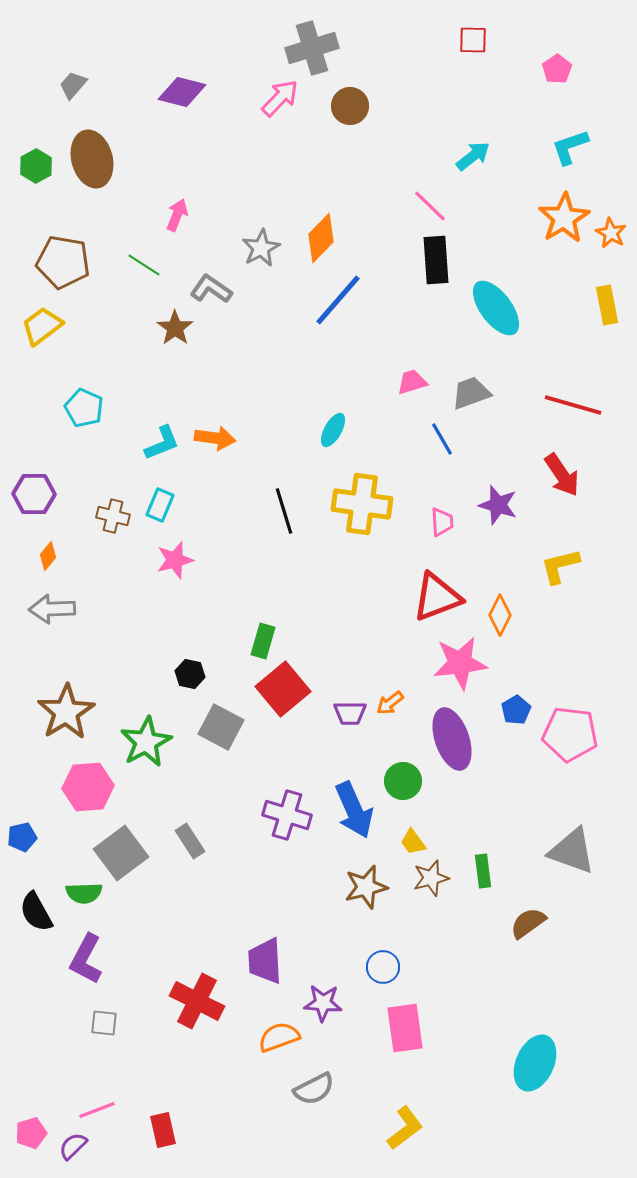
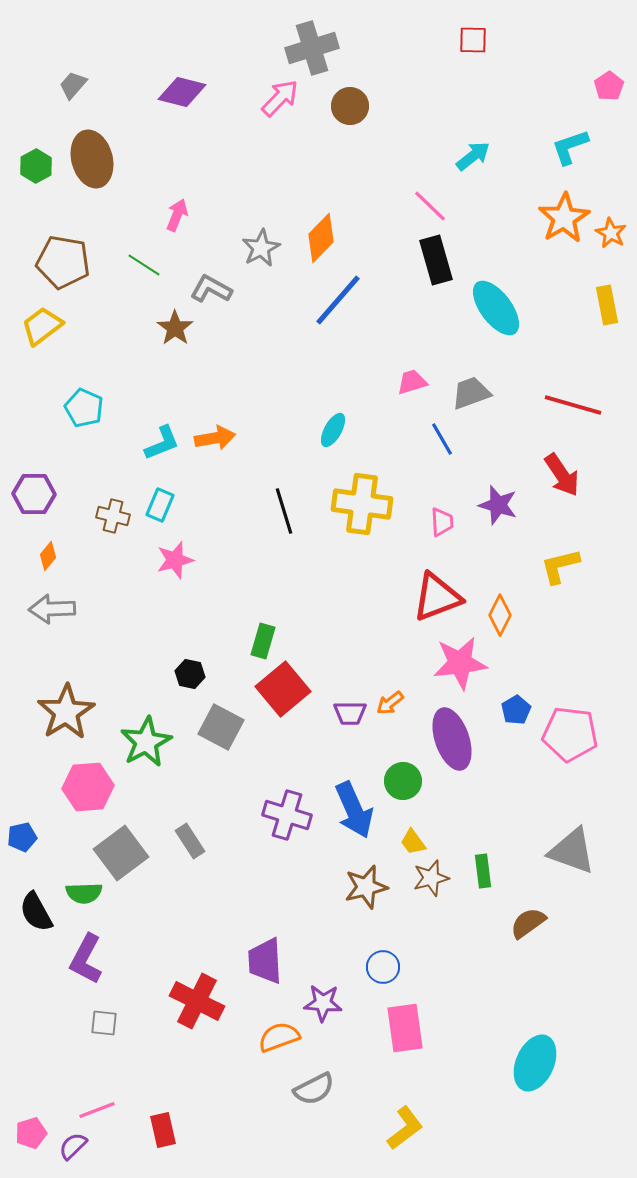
pink pentagon at (557, 69): moved 52 px right, 17 px down
black rectangle at (436, 260): rotated 12 degrees counterclockwise
gray L-shape at (211, 289): rotated 6 degrees counterclockwise
orange arrow at (215, 438): rotated 18 degrees counterclockwise
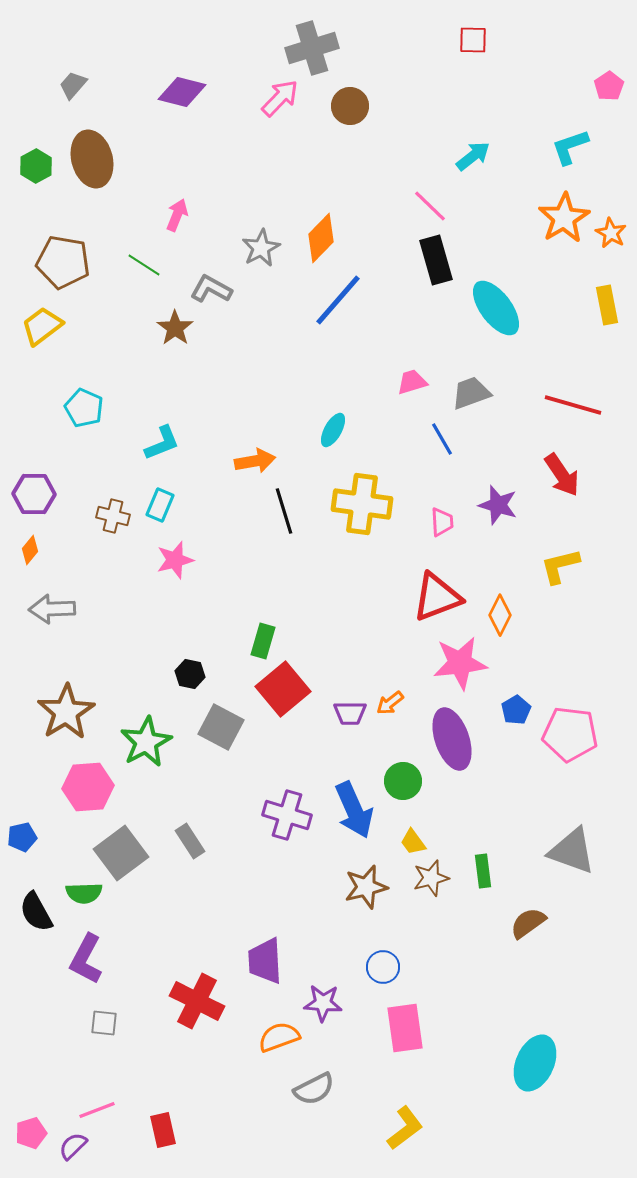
orange arrow at (215, 438): moved 40 px right, 23 px down
orange diamond at (48, 556): moved 18 px left, 6 px up
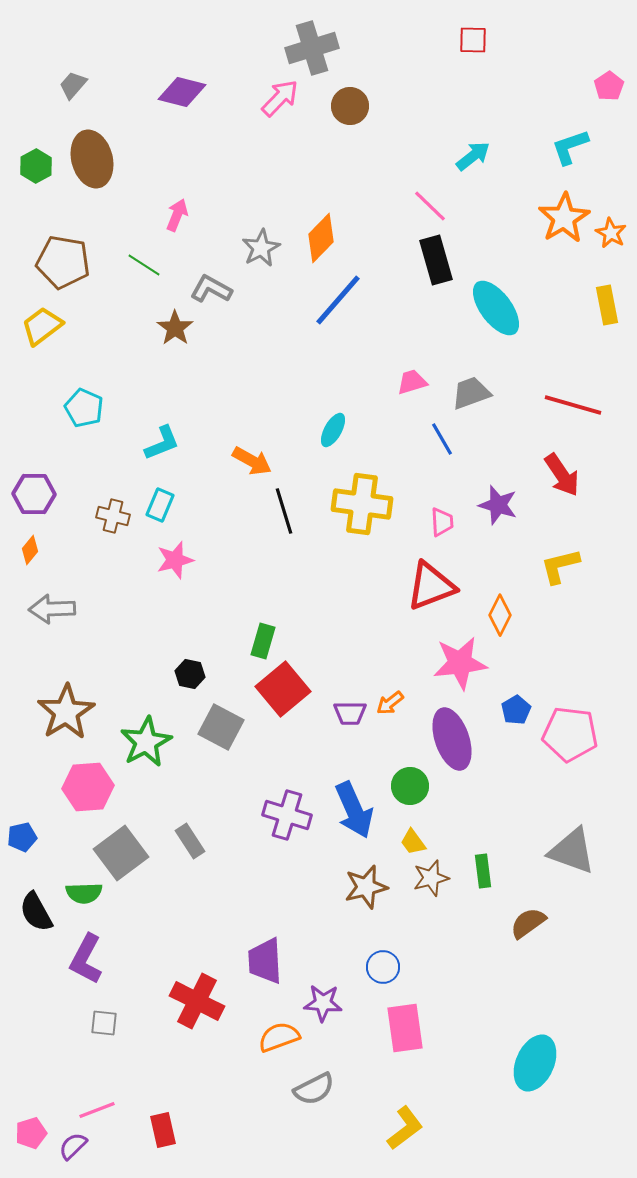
orange arrow at (255, 461): moved 3 px left; rotated 39 degrees clockwise
red triangle at (437, 597): moved 6 px left, 11 px up
green circle at (403, 781): moved 7 px right, 5 px down
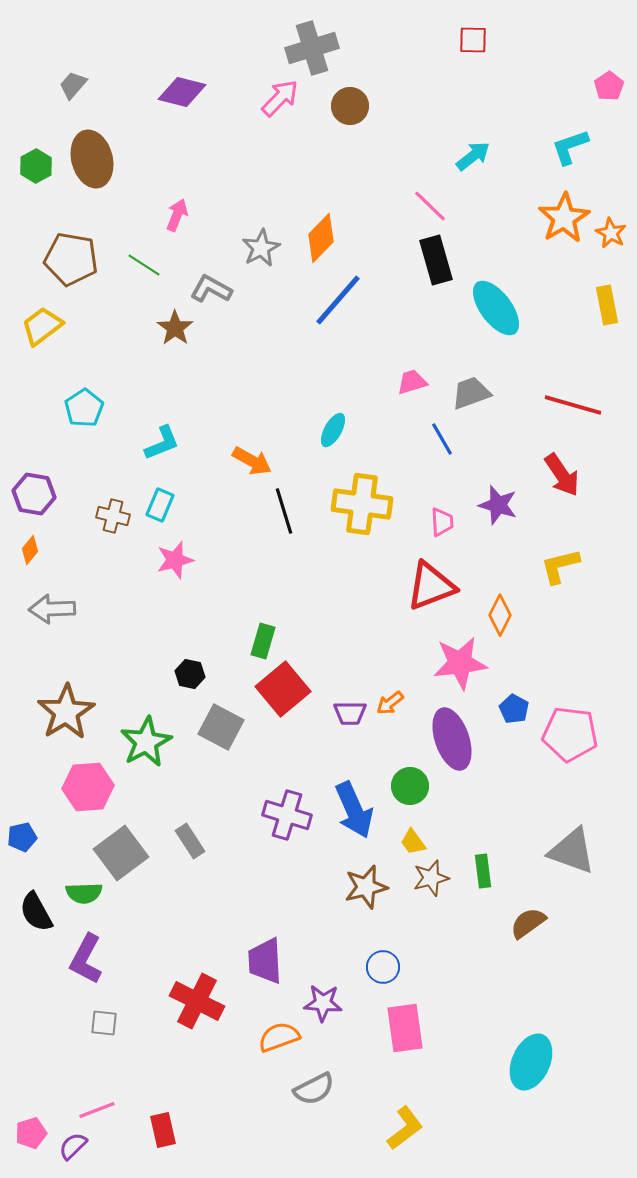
brown pentagon at (63, 262): moved 8 px right, 3 px up
cyan pentagon at (84, 408): rotated 15 degrees clockwise
purple hexagon at (34, 494): rotated 9 degrees clockwise
blue pentagon at (516, 710): moved 2 px left, 1 px up; rotated 12 degrees counterclockwise
cyan ellipse at (535, 1063): moved 4 px left, 1 px up
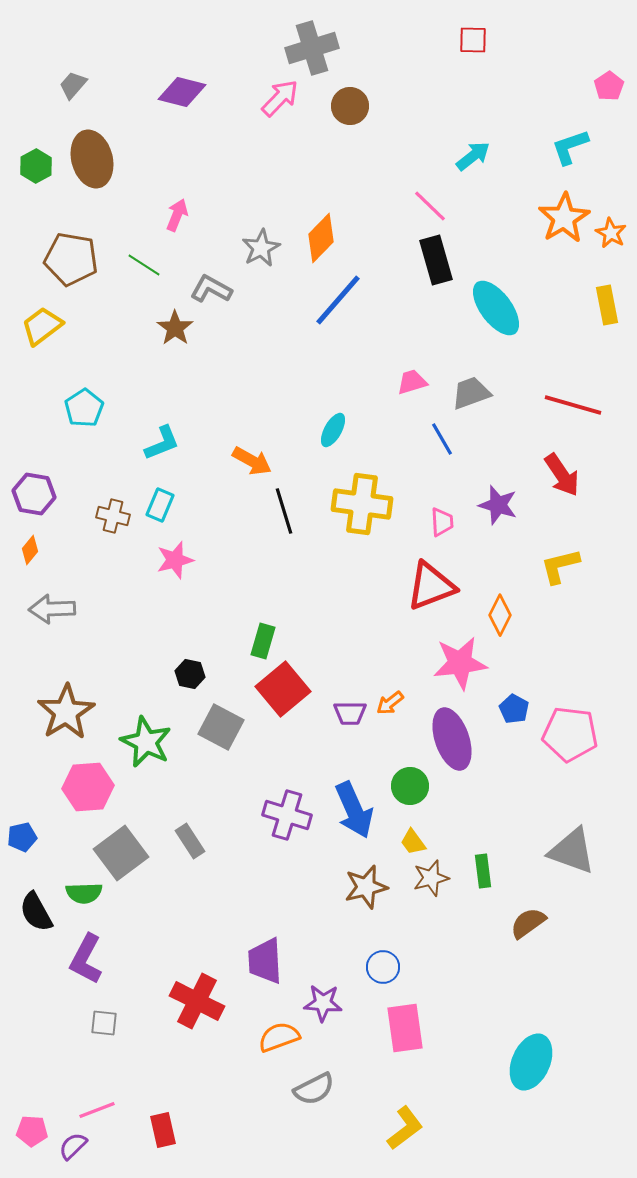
green star at (146, 742): rotated 18 degrees counterclockwise
pink pentagon at (31, 1133): moved 1 px right, 2 px up; rotated 20 degrees clockwise
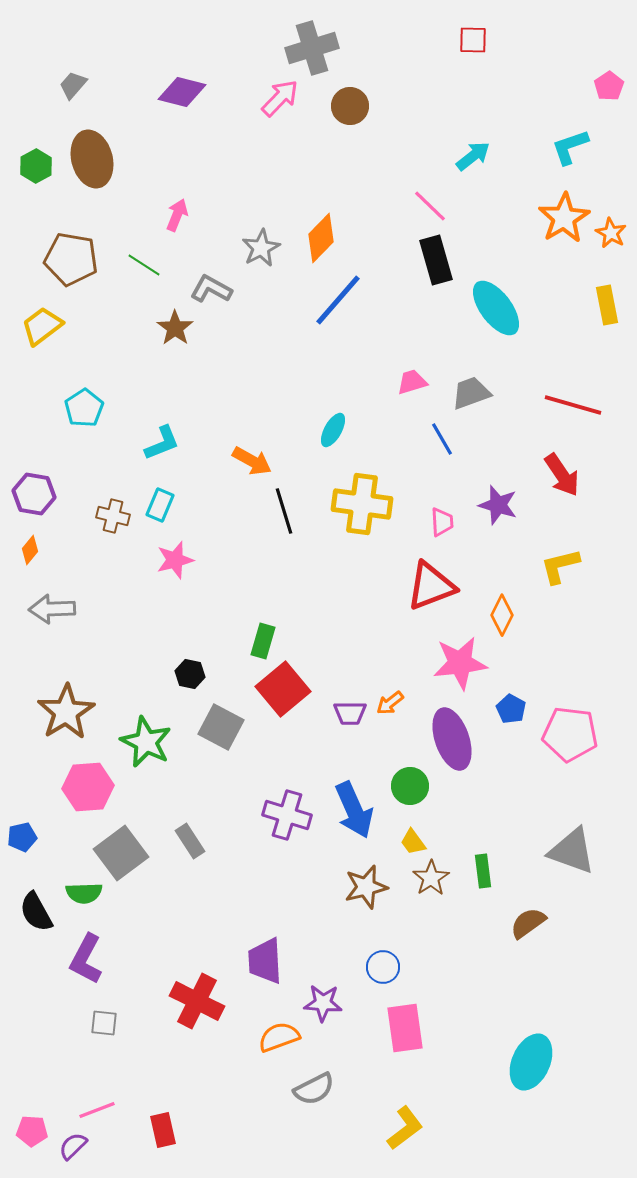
orange diamond at (500, 615): moved 2 px right
blue pentagon at (514, 709): moved 3 px left
brown star at (431, 878): rotated 18 degrees counterclockwise
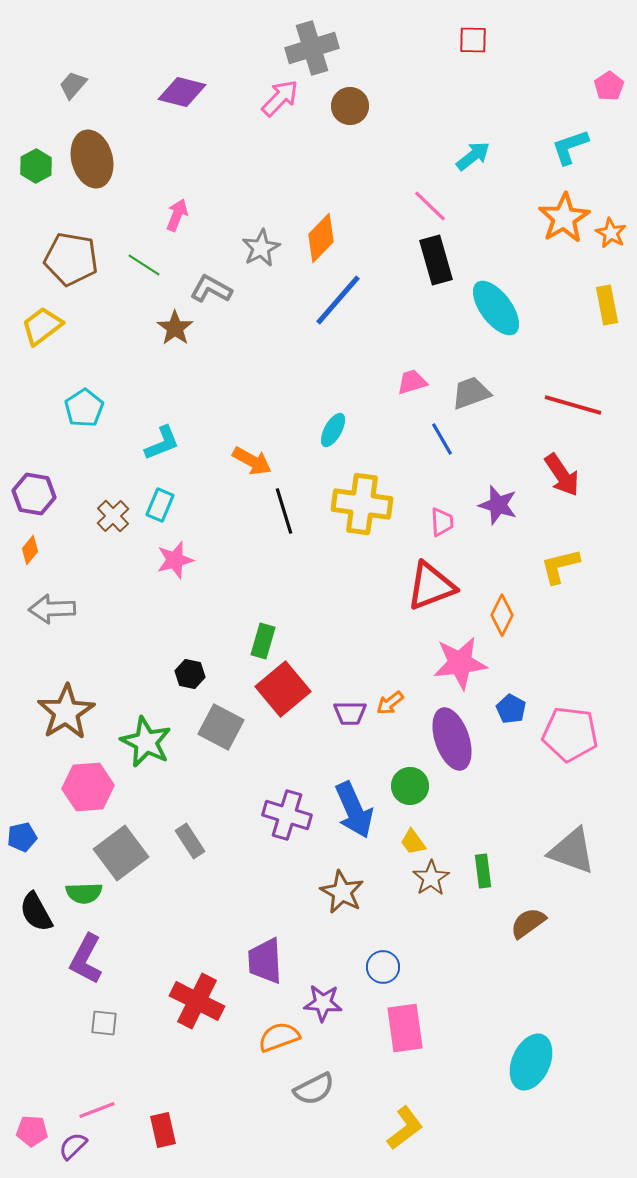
brown cross at (113, 516): rotated 32 degrees clockwise
brown star at (366, 887): moved 24 px left, 5 px down; rotated 30 degrees counterclockwise
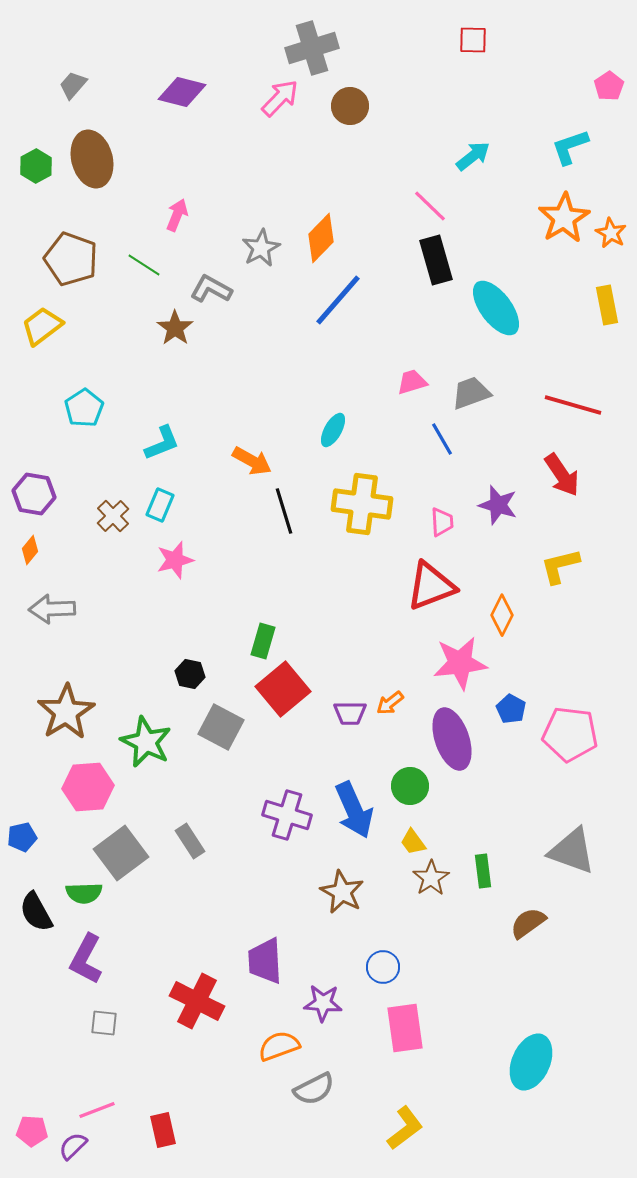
brown pentagon at (71, 259): rotated 10 degrees clockwise
orange semicircle at (279, 1037): moved 9 px down
